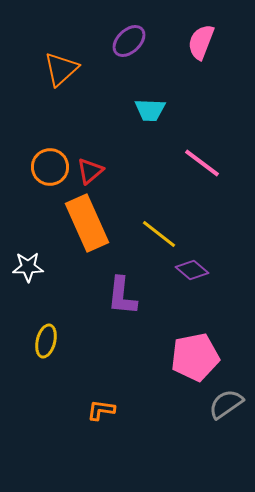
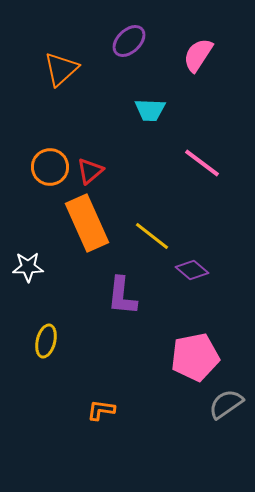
pink semicircle: moved 3 px left, 13 px down; rotated 12 degrees clockwise
yellow line: moved 7 px left, 2 px down
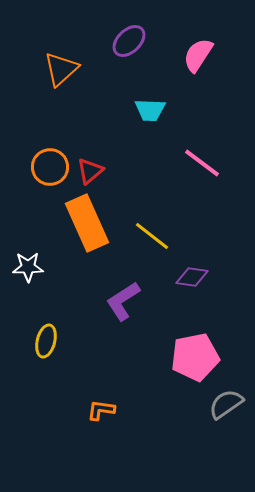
purple diamond: moved 7 px down; rotated 32 degrees counterclockwise
purple L-shape: moved 1 px right, 5 px down; rotated 51 degrees clockwise
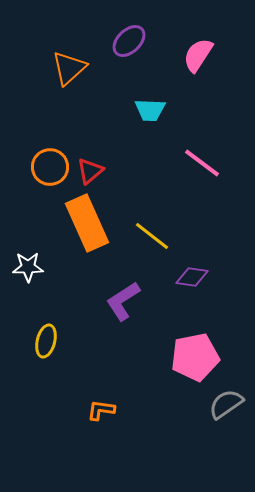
orange triangle: moved 8 px right, 1 px up
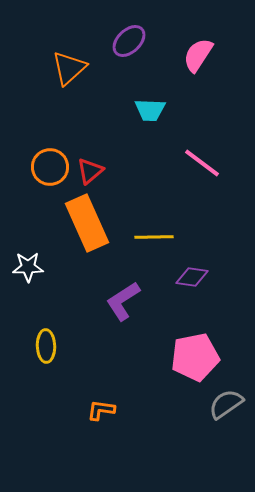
yellow line: moved 2 px right, 1 px down; rotated 39 degrees counterclockwise
yellow ellipse: moved 5 px down; rotated 16 degrees counterclockwise
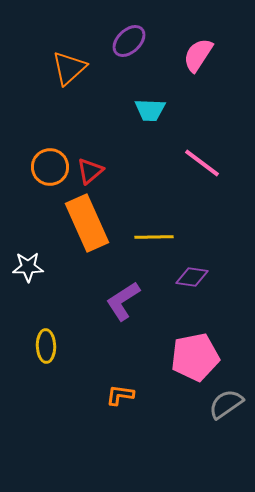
orange L-shape: moved 19 px right, 15 px up
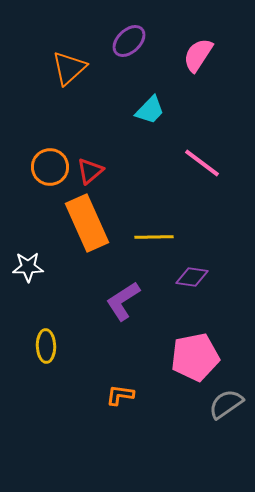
cyan trapezoid: rotated 48 degrees counterclockwise
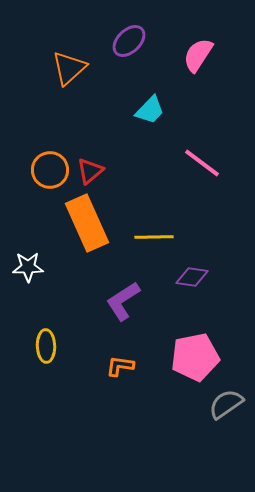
orange circle: moved 3 px down
orange L-shape: moved 29 px up
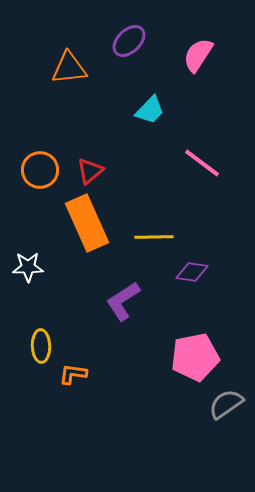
orange triangle: rotated 36 degrees clockwise
orange circle: moved 10 px left
purple diamond: moved 5 px up
yellow ellipse: moved 5 px left
orange L-shape: moved 47 px left, 8 px down
